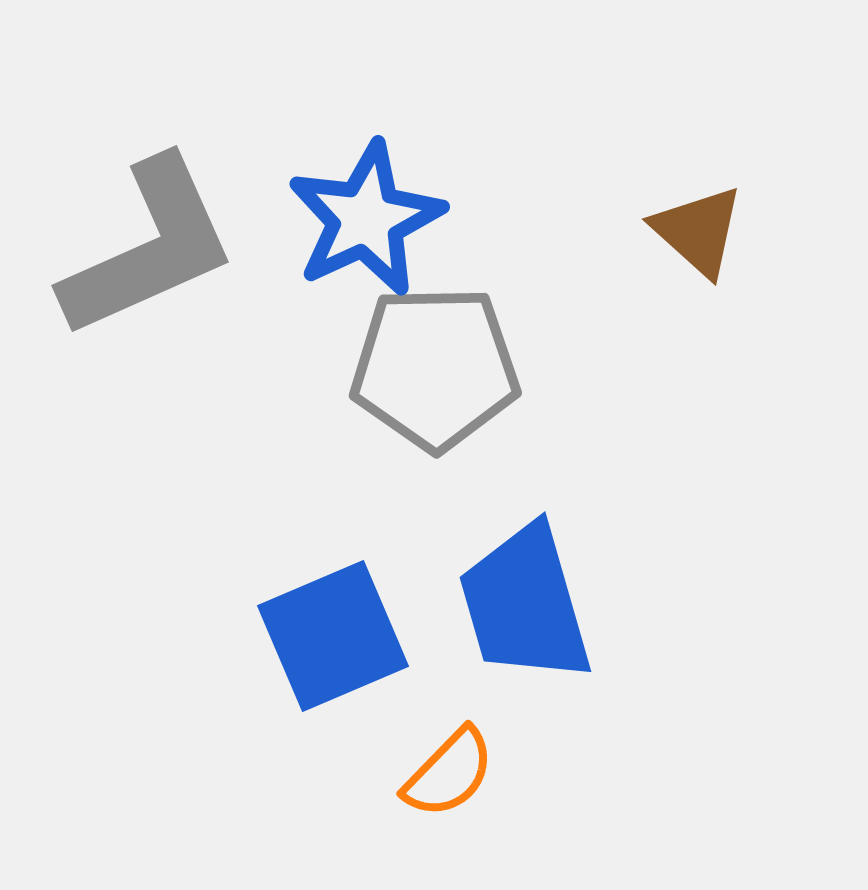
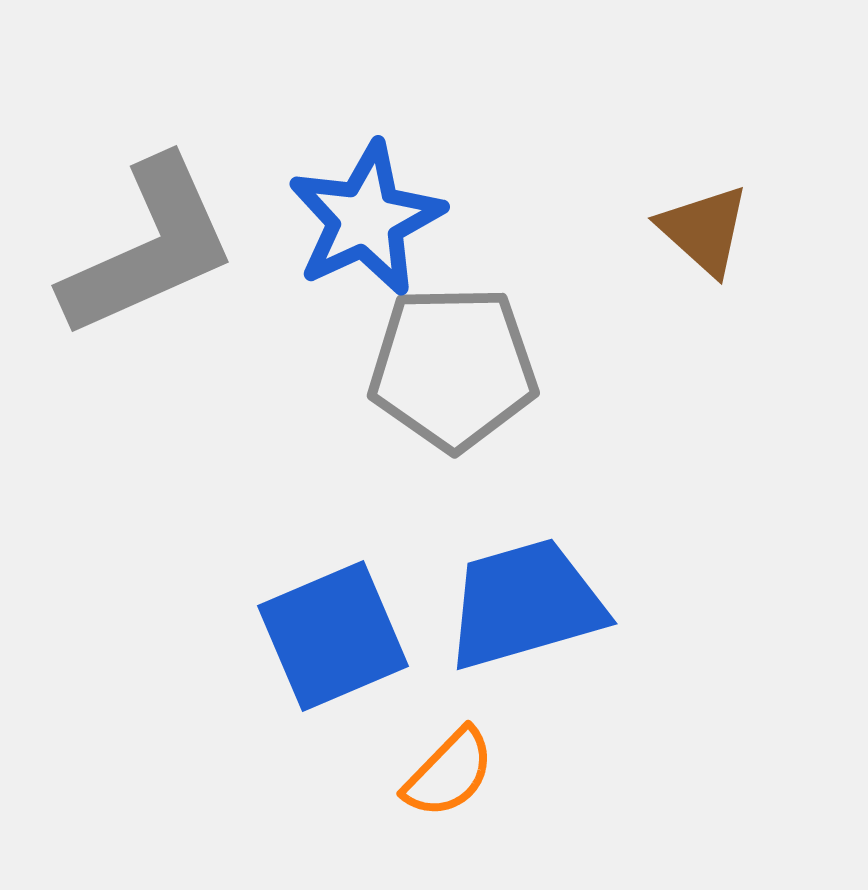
brown triangle: moved 6 px right, 1 px up
gray pentagon: moved 18 px right
blue trapezoid: rotated 90 degrees clockwise
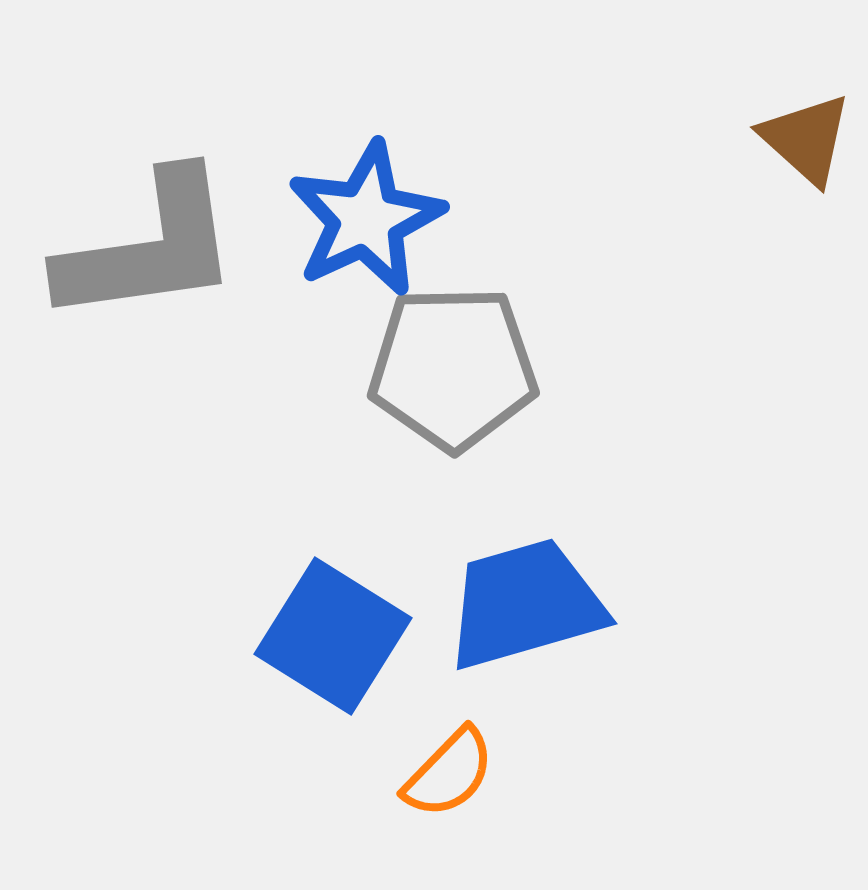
brown triangle: moved 102 px right, 91 px up
gray L-shape: rotated 16 degrees clockwise
blue square: rotated 35 degrees counterclockwise
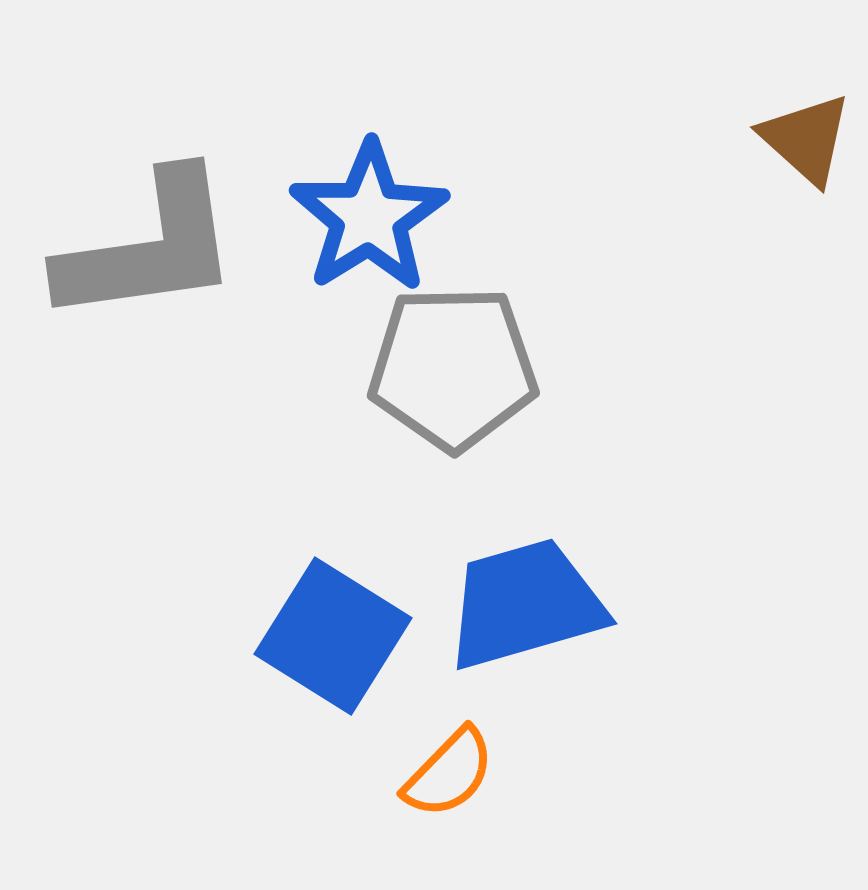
blue star: moved 3 px right, 2 px up; rotated 7 degrees counterclockwise
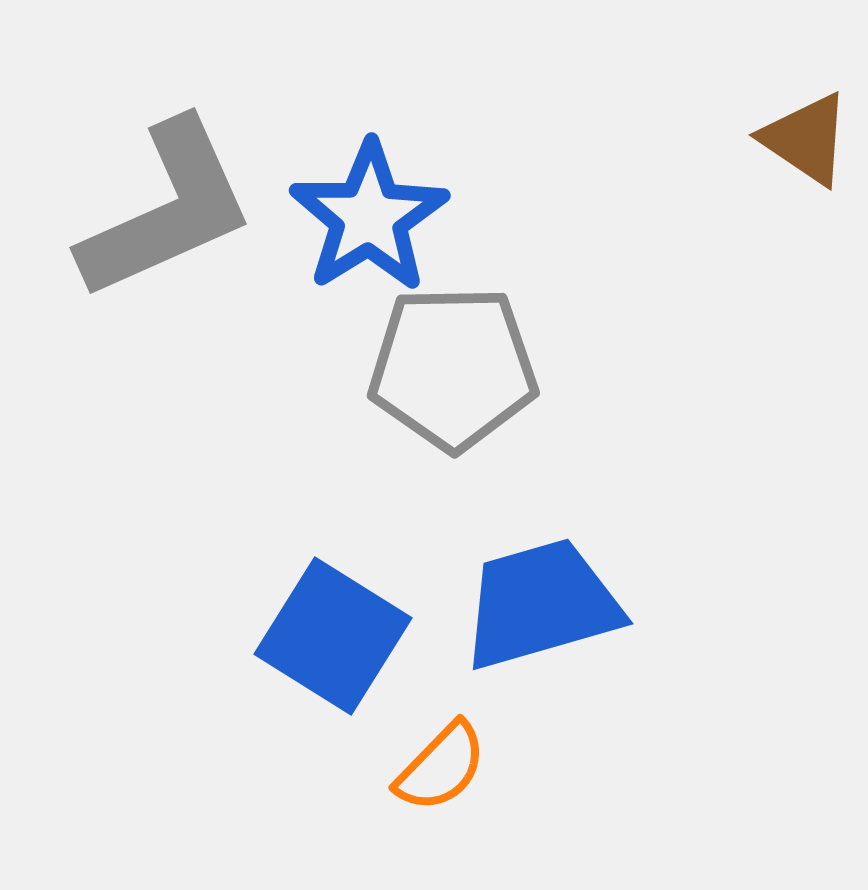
brown triangle: rotated 8 degrees counterclockwise
gray L-shape: moved 18 px right, 38 px up; rotated 16 degrees counterclockwise
blue trapezoid: moved 16 px right
orange semicircle: moved 8 px left, 6 px up
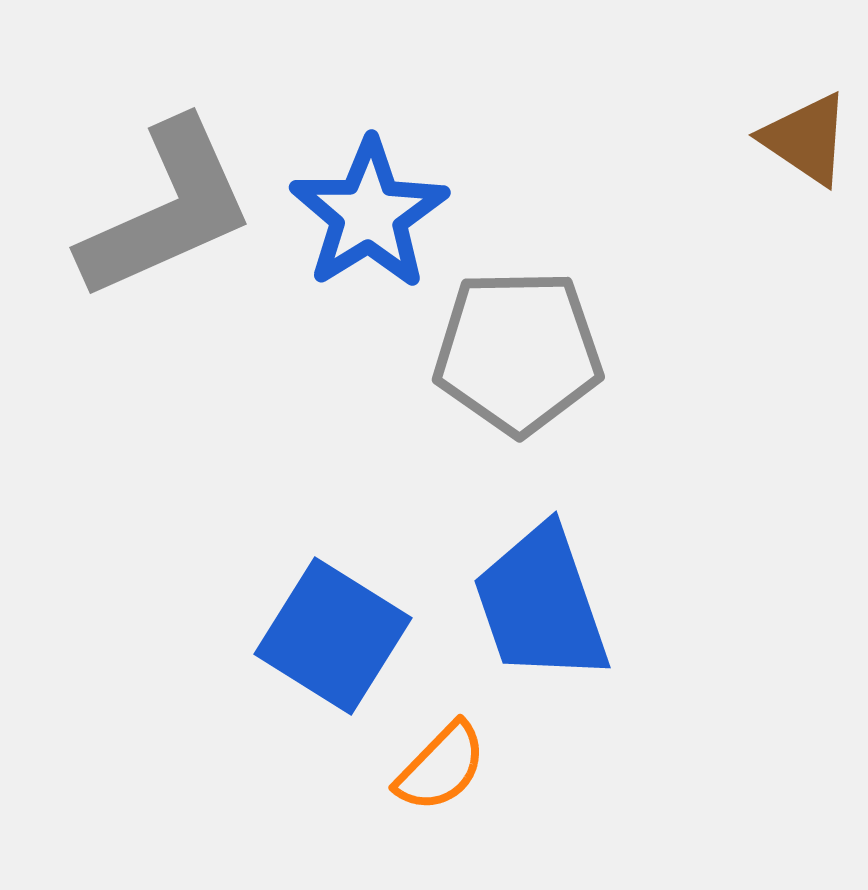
blue star: moved 3 px up
gray pentagon: moved 65 px right, 16 px up
blue trapezoid: rotated 93 degrees counterclockwise
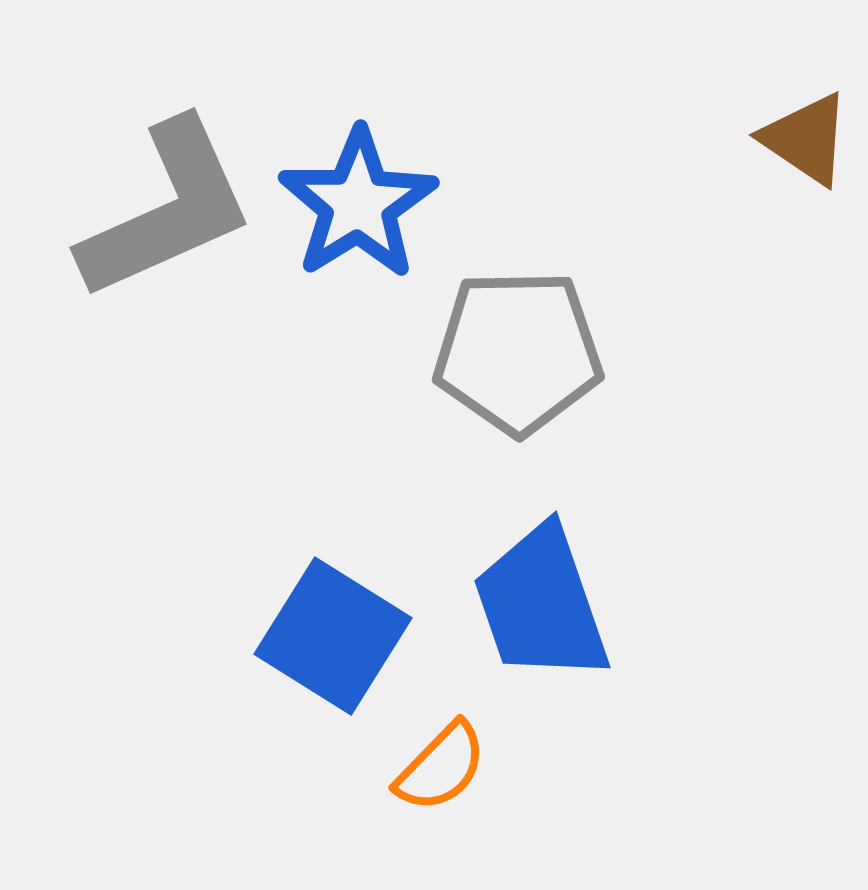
blue star: moved 11 px left, 10 px up
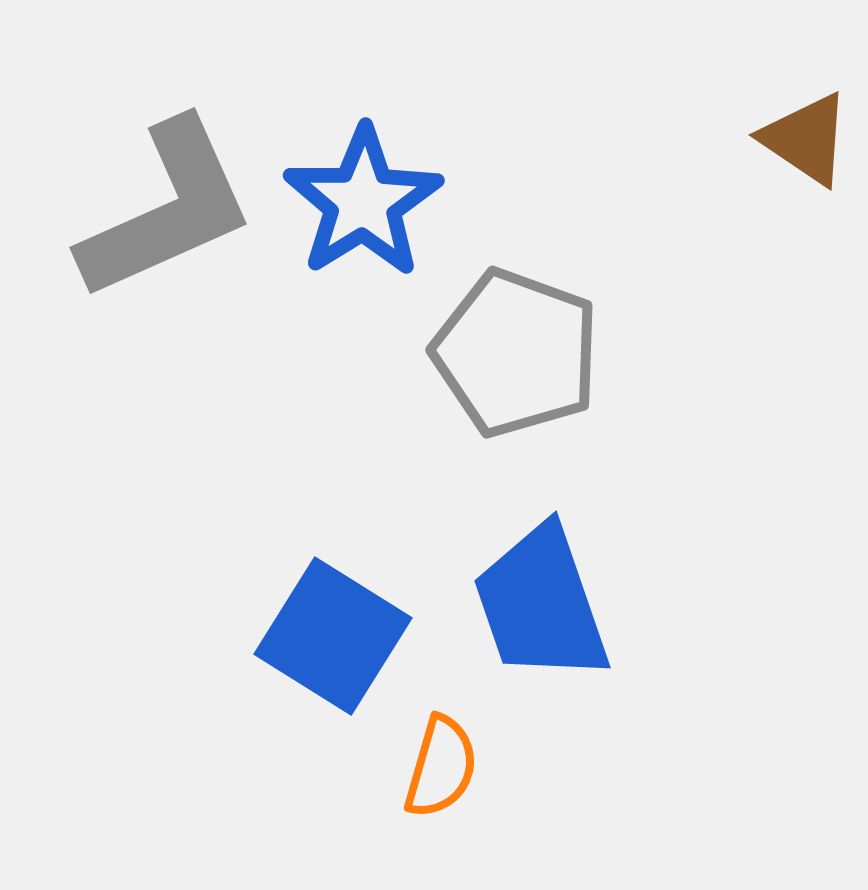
blue star: moved 5 px right, 2 px up
gray pentagon: moved 2 px left, 1 px down; rotated 21 degrees clockwise
orange semicircle: rotated 28 degrees counterclockwise
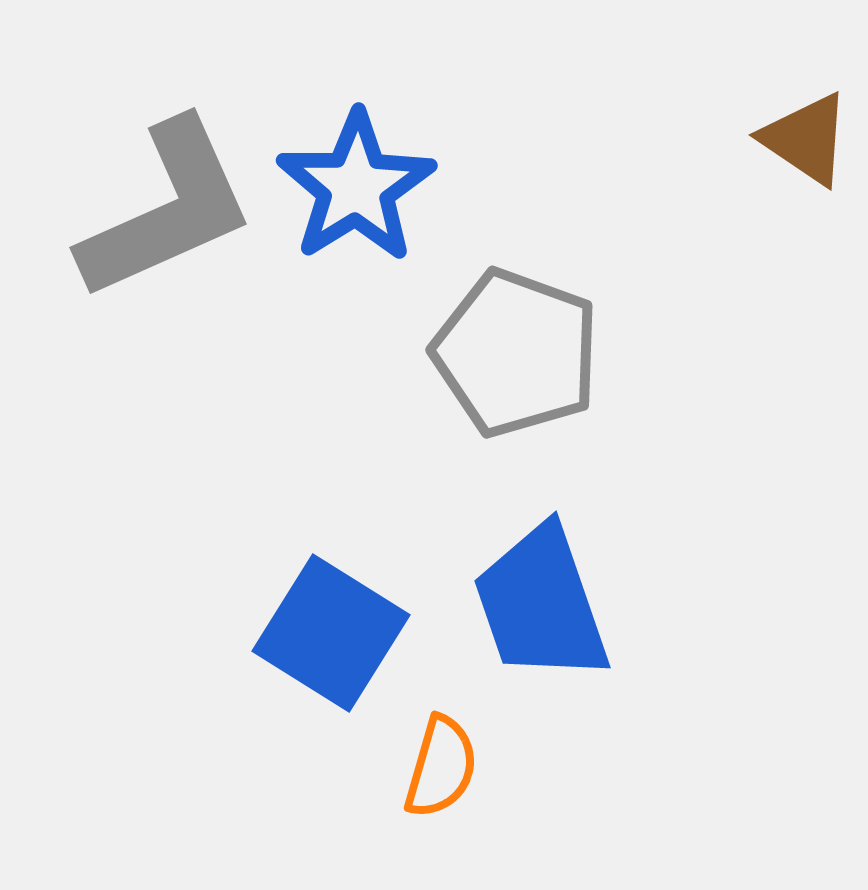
blue star: moved 7 px left, 15 px up
blue square: moved 2 px left, 3 px up
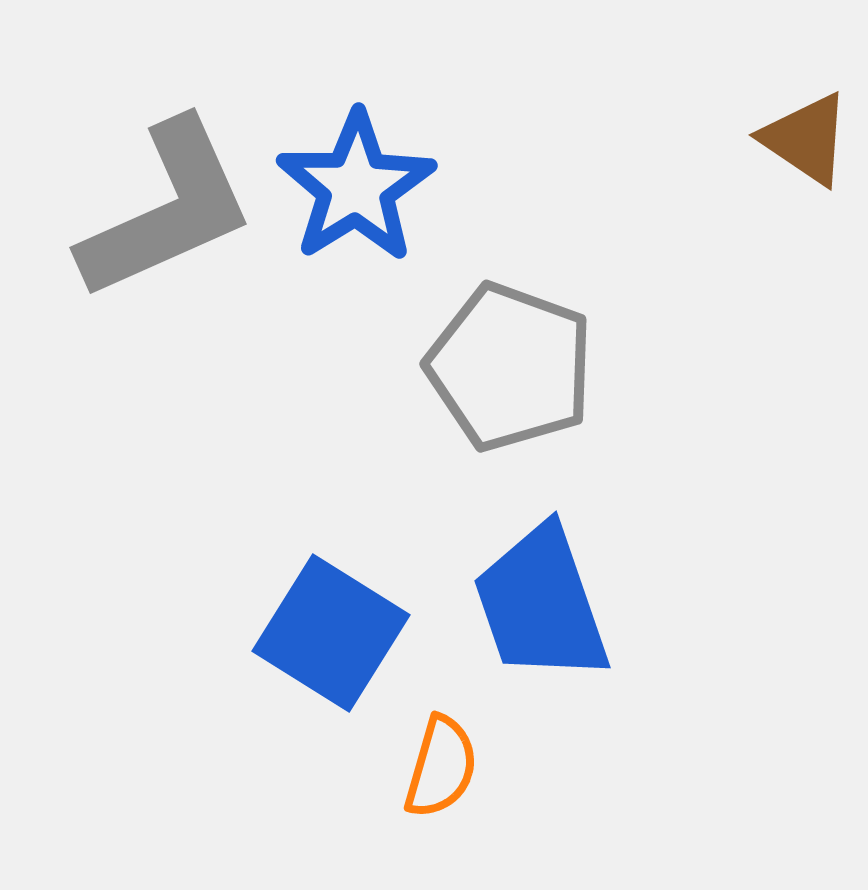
gray pentagon: moved 6 px left, 14 px down
